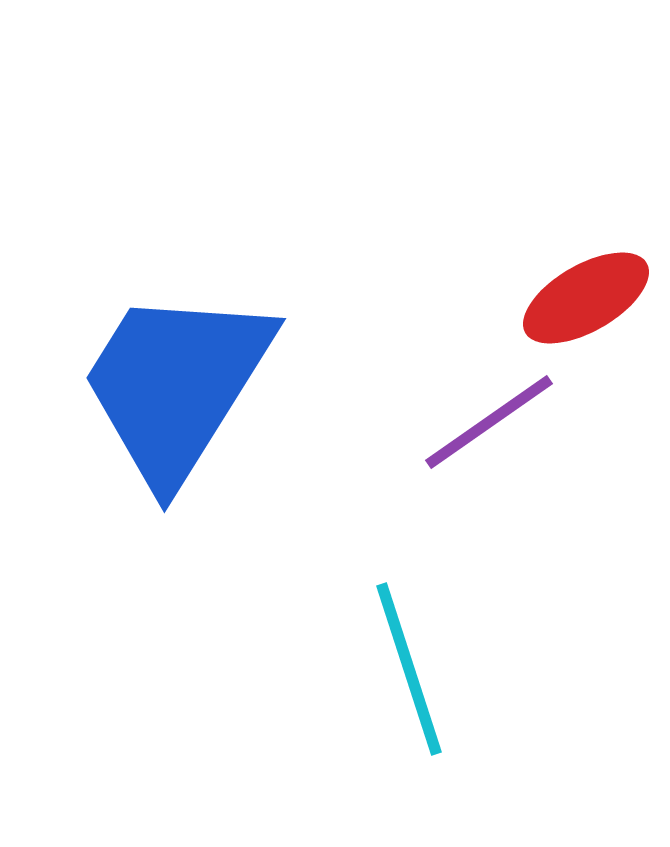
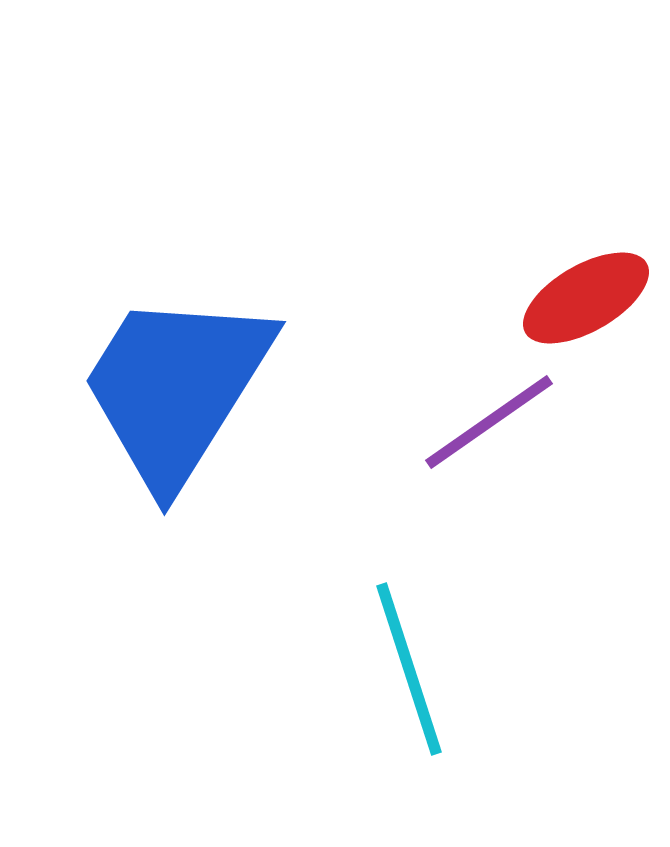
blue trapezoid: moved 3 px down
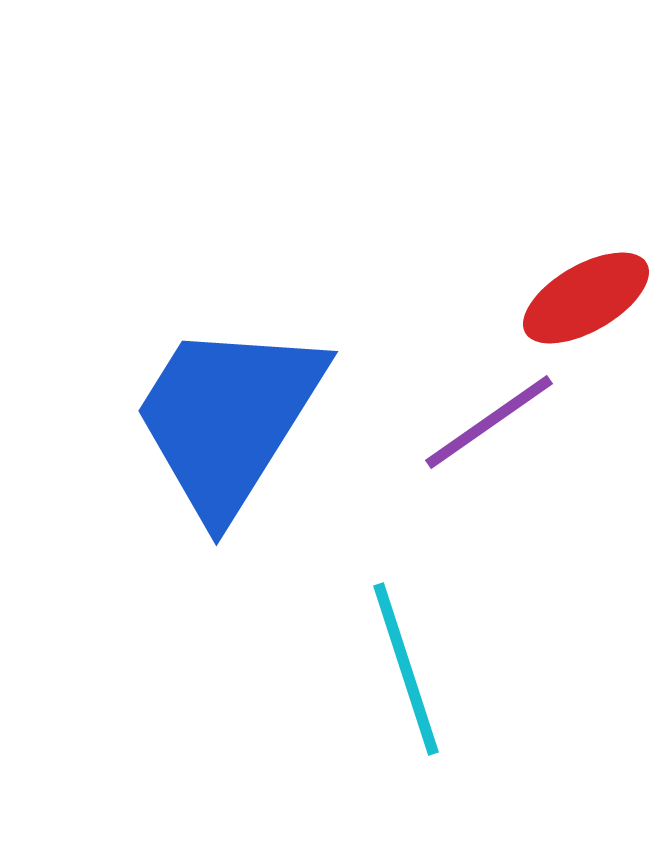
blue trapezoid: moved 52 px right, 30 px down
cyan line: moved 3 px left
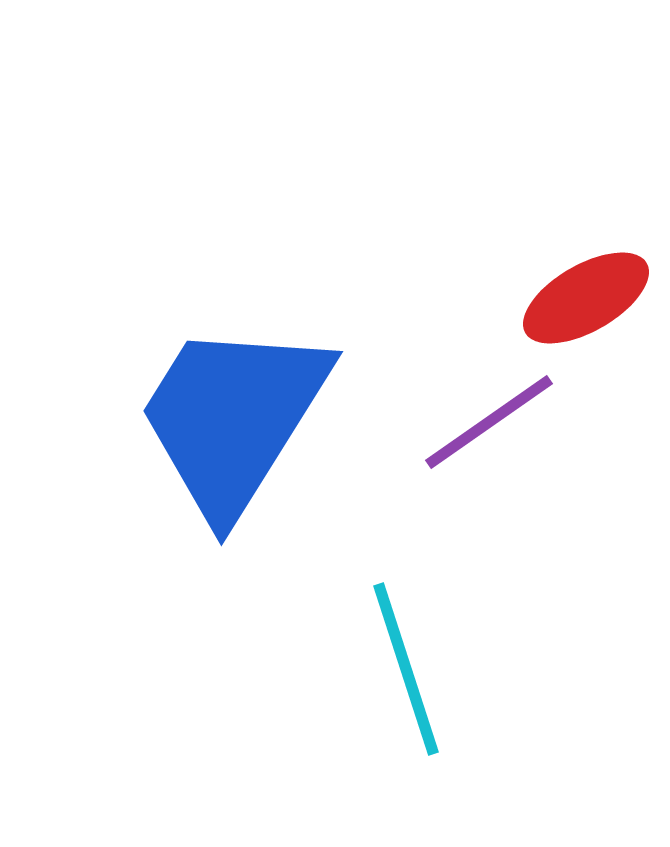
blue trapezoid: moved 5 px right
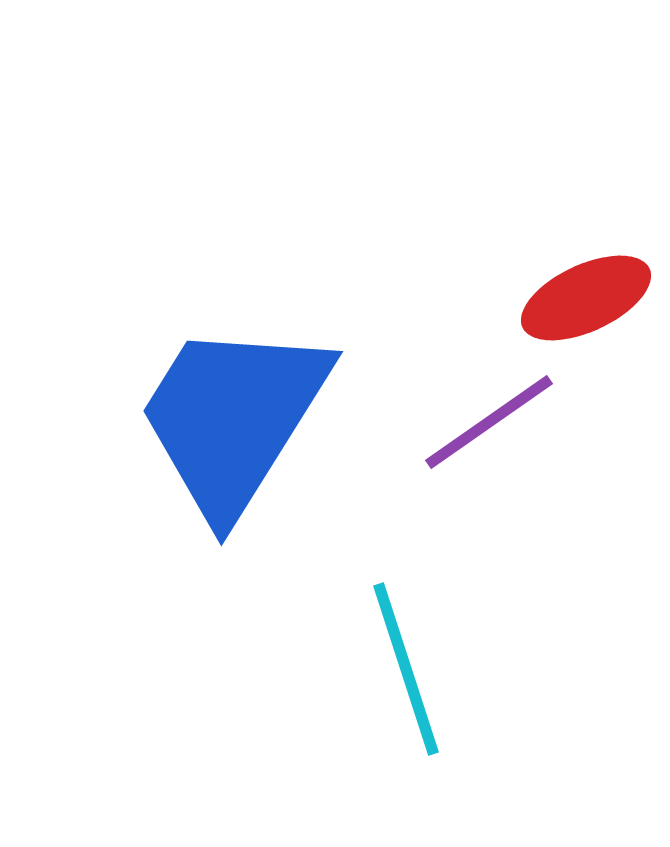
red ellipse: rotated 5 degrees clockwise
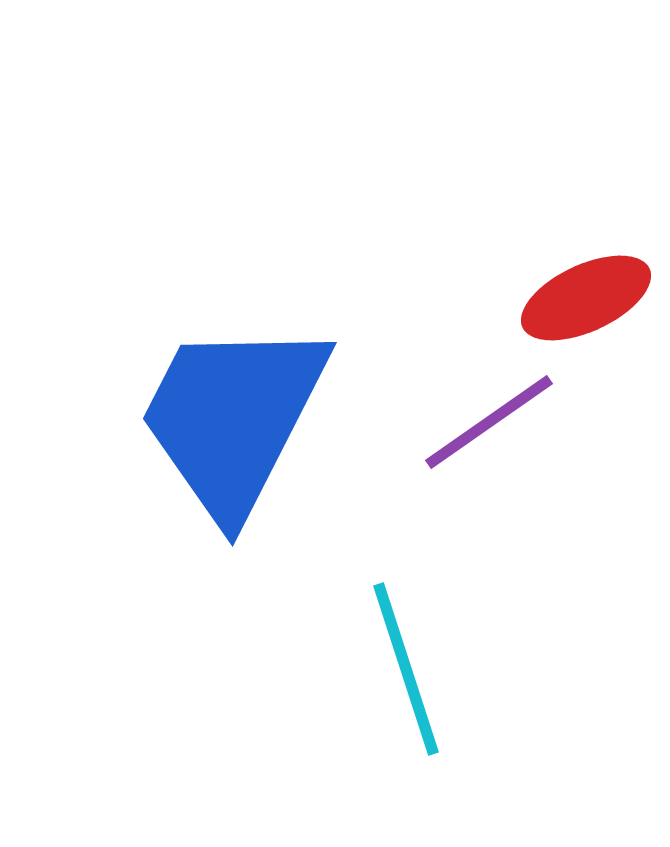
blue trapezoid: rotated 5 degrees counterclockwise
